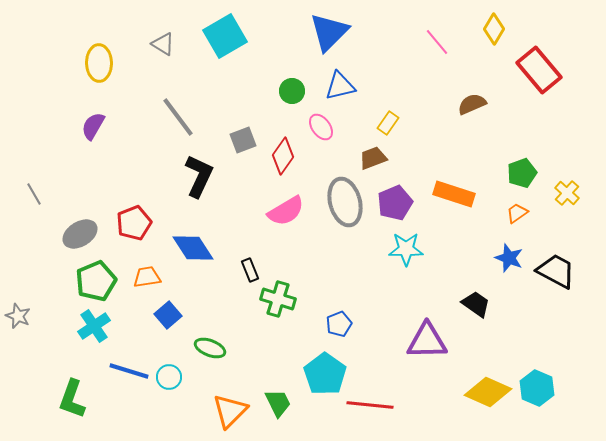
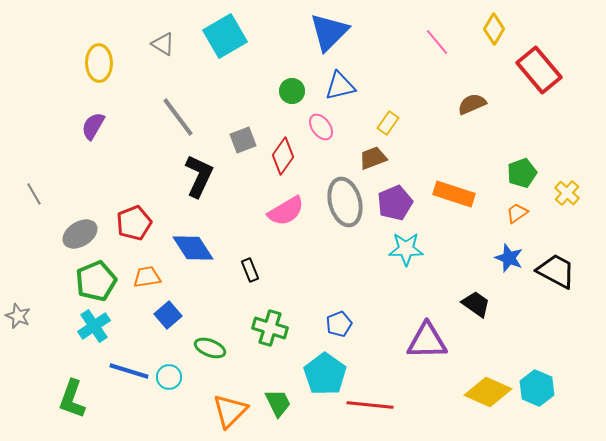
green cross at (278, 299): moved 8 px left, 29 px down
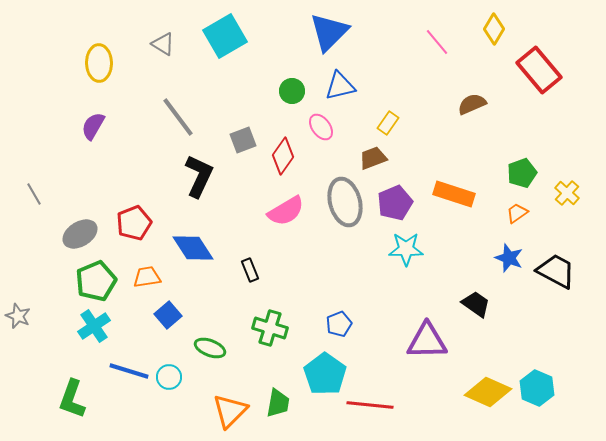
green trapezoid at (278, 403): rotated 36 degrees clockwise
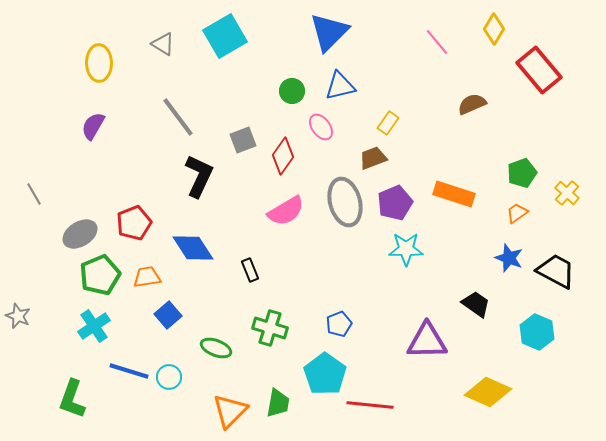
green pentagon at (96, 281): moved 4 px right, 6 px up
green ellipse at (210, 348): moved 6 px right
cyan hexagon at (537, 388): moved 56 px up
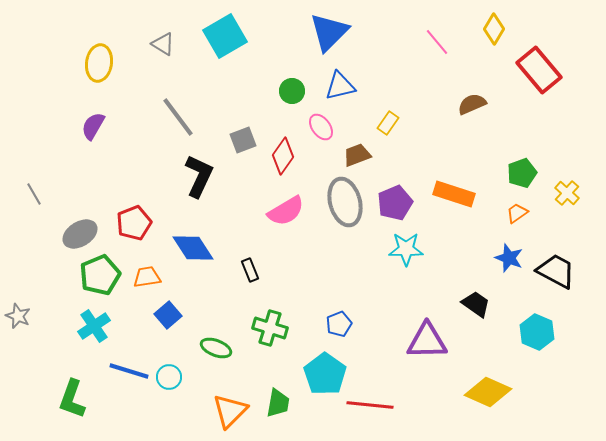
yellow ellipse at (99, 63): rotated 9 degrees clockwise
brown trapezoid at (373, 158): moved 16 px left, 3 px up
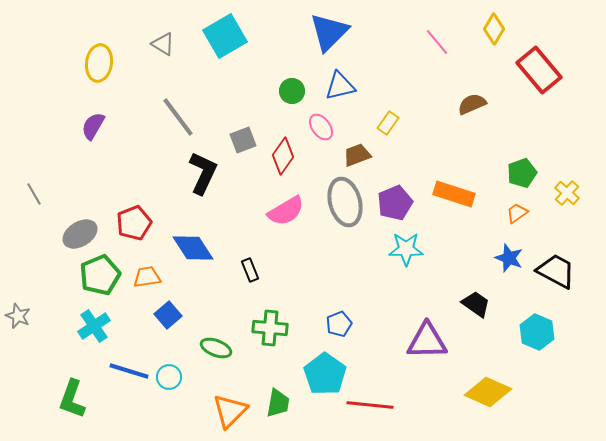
black L-shape at (199, 176): moved 4 px right, 3 px up
green cross at (270, 328): rotated 12 degrees counterclockwise
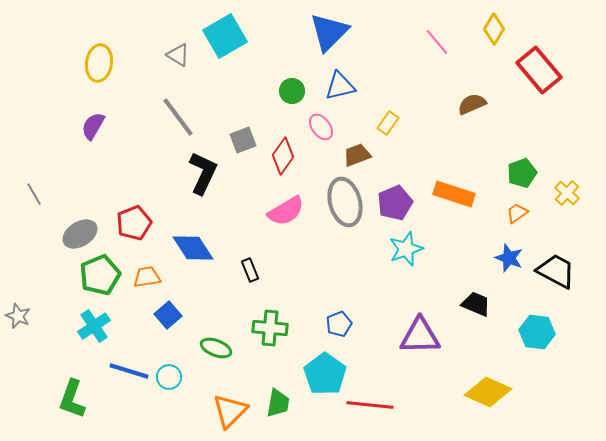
gray triangle at (163, 44): moved 15 px right, 11 px down
cyan star at (406, 249): rotated 20 degrees counterclockwise
black trapezoid at (476, 304): rotated 12 degrees counterclockwise
cyan hexagon at (537, 332): rotated 16 degrees counterclockwise
purple triangle at (427, 341): moved 7 px left, 5 px up
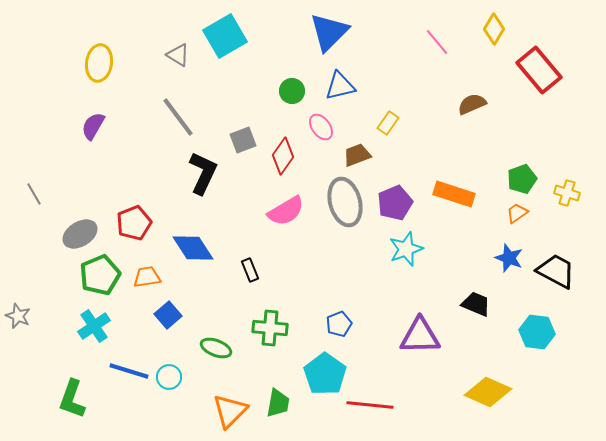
green pentagon at (522, 173): moved 6 px down
yellow cross at (567, 193): rotated 25 degrees counterclockwise
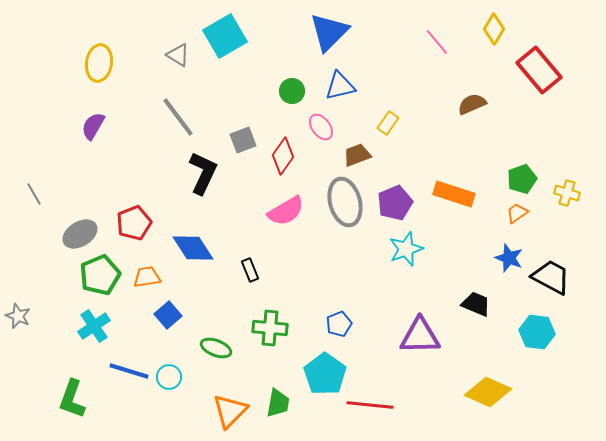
black trapezoid at (556, 271): moved 5 px left, 6 px down
